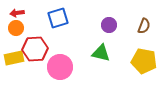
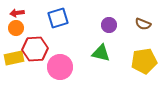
brown semicircle: moved 1 px left, 2 px up; rotated 91 degrees clockwise
yellow pentagon: rotated 20 degrees counterclockwise
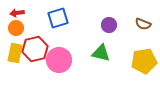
red hexagon: rotated 10 degrees counterclockwise
yellow rectangle: moved 1 px right, 5 px up; rotated 66 degrees counterclockwise
pink circle: moved 1 px left, 7 px up
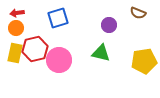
brown semicircle: moved 5 px left, 11 px up
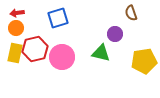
brown semicircle: moved 7 px left; rotated 49 degrees clockwise
purple circle: moved 6 px right, 9 px down
pink circle: moved 3 px right, 3 px up
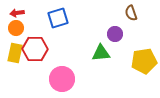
red hexagon: rotated 15 degrees clockwise
green triangle: rotated 18 degrees counterclockwise
pink circle: moved 22 px down
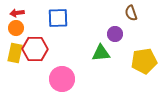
blue square: rotated 15 degrees clockwise
